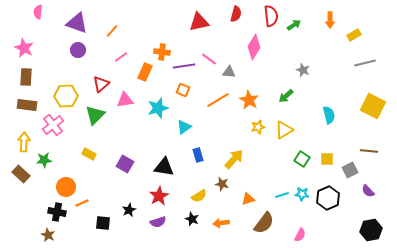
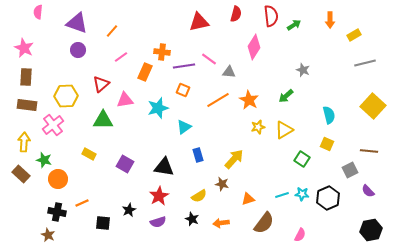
yellow square at (373, 106): rotated 15 degrees clockwise
green triangle at (95, 115): moved 8 px right, 5 px down; rotated 45 degrees clockwise
yellow square at (327, 159): moved 15 px up; rotated 24 degrees clockwise
green star at (44, 160): rotated 21 degrees clockwise
orange circle at (66, 187): moved 8 px left, 8 px up
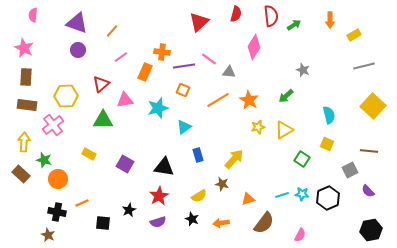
pink semicircle at (38, 12): moved 5 px left, 3 px down
red triangle at (199, 22): rotated 30 degrees counterclockwise
gray line at (365, 63): moved 1 px left, 3 px down
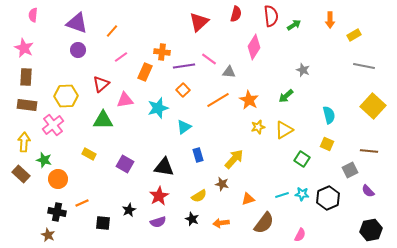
gray line at (364, 66): rotated 25 degrees clockwise
orange square at (183, 90): rotated 24 degrees clockwise
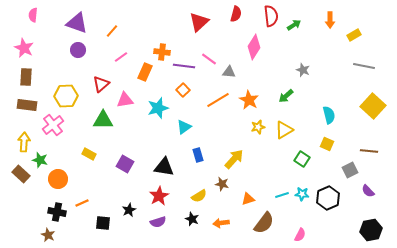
purple line at (184, 66): rotated 15 degrees clockwise
green star at (44, 160): moved 4 px left
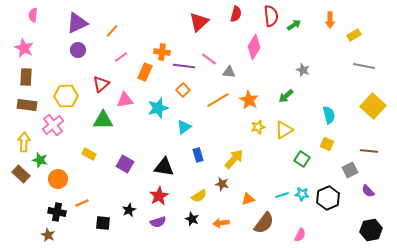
purple triangle at (77, 23): rotated 45 degrees counterclockwise
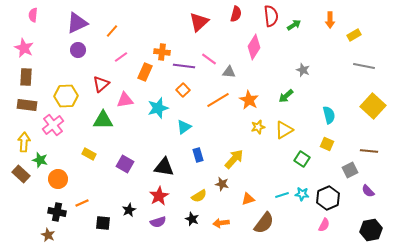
pink semicircle at (300, 235): moved 24 px right, 10 px up
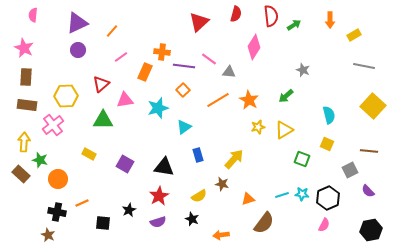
green square at (302, 159): rotated 14 degrees counterclockwise
orange arrow at (221, 223): moved 12 px down
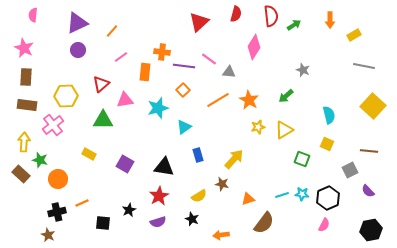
orange rectangle at (145, 72): rotated 18 degrees counterclockwise
black cross at (57, 212): rotated 24 degrees counterclockwise
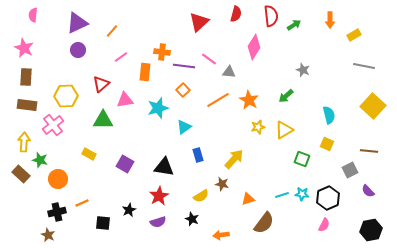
yellow semicircle at (199, 196): moved 2 px right
